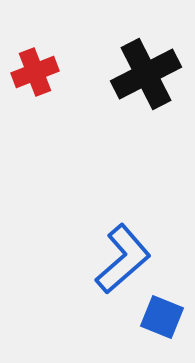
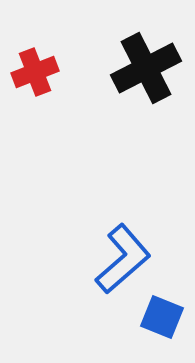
black cross: moved 6 px up
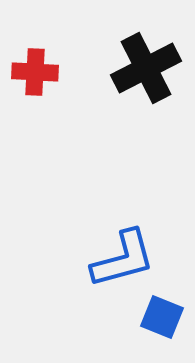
red cross: rotated 24 degrees clockwise
blue L-shape: rotated 26 degrees clockwise
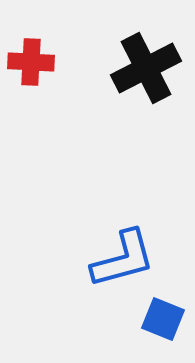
red cross: moved 4 px left, 10 px up
blue square: moved 1 px right, 2 px down
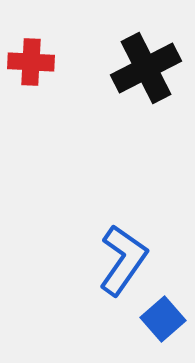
blue L-shape: moved 1 px down; rotated 40 degrees counterclockwise
blue square: rotated 27 degrees clockwise
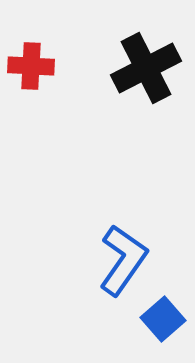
red cross: moved 4 px down
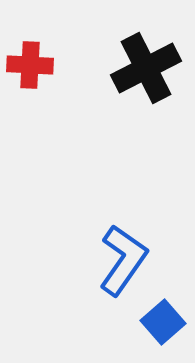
red cross: moved 1 px left, 1 px up
blue square: moved 3 px down
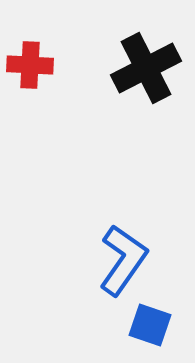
blue square: moved 13 px left, 3 px down; rotated 30 degrees counterclockwise
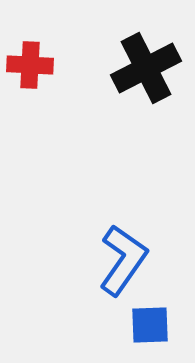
blue square: rotated 21 degrees counterclockwise
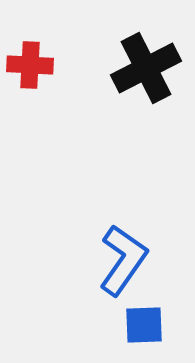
blue square: moved 6 px left
